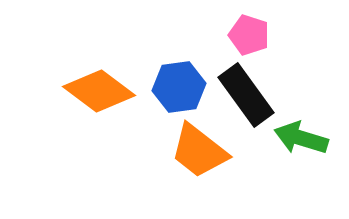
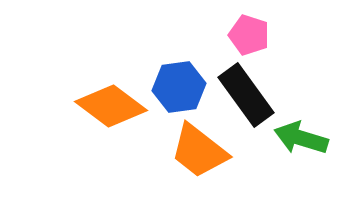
orange diamond: moved 12 px right, 15 px down
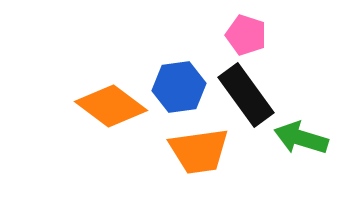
pink pentagon: moved 3 px left
orange trapezoid: rotated 46 degrees counterclockwise
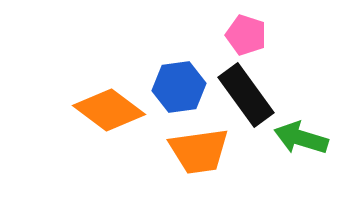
orange diamond: moved 2 px left, 4 px down
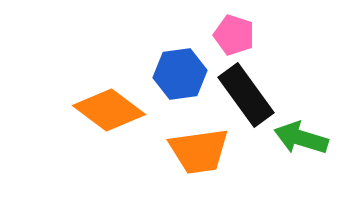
pink pentagon: moved 12 px left
blue hexagon: moved 1 px right, 13 px up
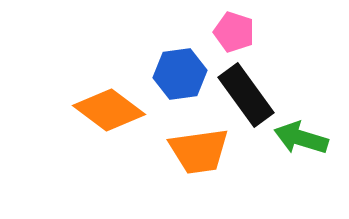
pink pentagon: moved 3 px up
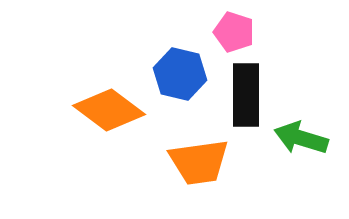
blue hexagon: rotated 21 degrees clockwise
black rectangle: rotated 36 degrees clockwise
orange trapezoid: moved 11 px down
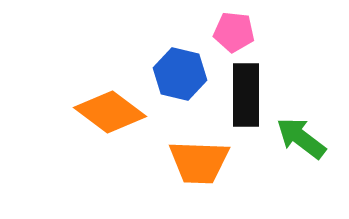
pink pentagon: rotated 12 degrees counterclockwise
orange diamond: moved 1 px right, 2 px down
green arrow: rotated 20 degrees clockwise
orange trapezoid: rotated 10 degrees clockwise
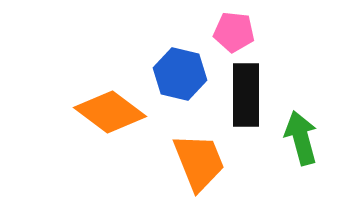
green arrow: rotated 38 degrees clockwise
orange trapezoid: rotated 114 degrees counterclockwise
